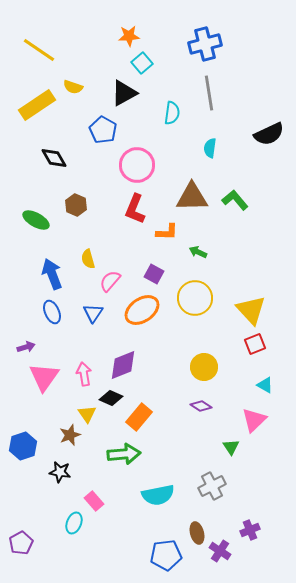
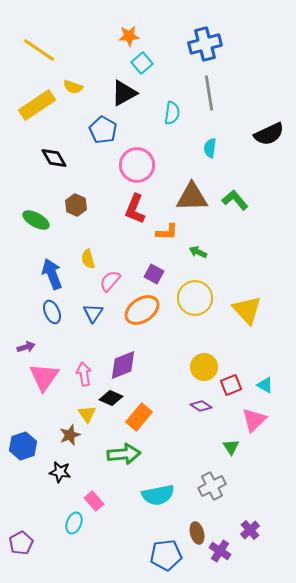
yellow triangle at (251, 310): moved 4 px left
red square at (255, 344): moved 24 px left, 41 px down
purple cross at (250, 530): rotated 18 degrees counterclockwise
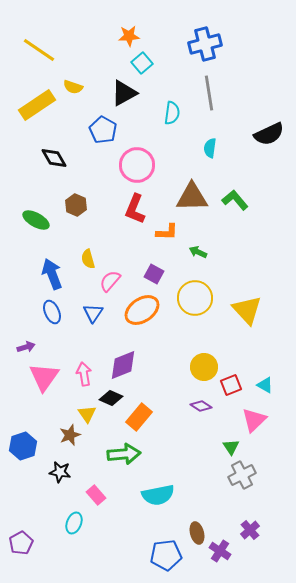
gray cross at (212, 486): moved 30 px right, 11 px up
pink rectangle at (94, 501): moved 2 px right, 6 px up
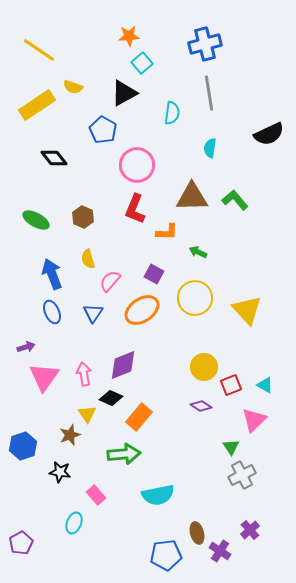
black diamond at (54, 158): rotated 8 degrees counterclockwise
brown hexagon at (76, 205): moved 7 px right, 12 px down
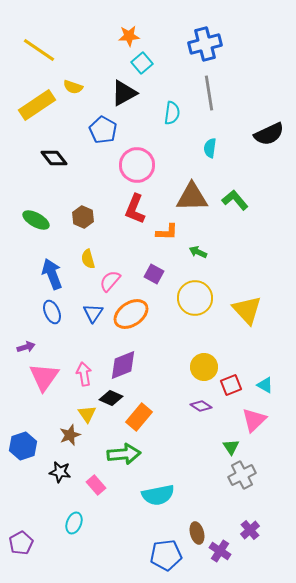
orange ellipse at (142, 310): moved 11 px left, 4 px down
pink rectangle at (96, 495): moved 10 px up
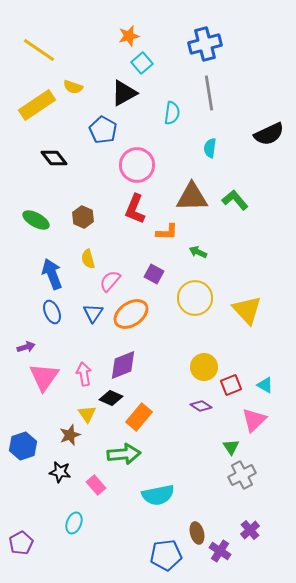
orange star at (129, 36): rotated 10 degrees counterclockwise
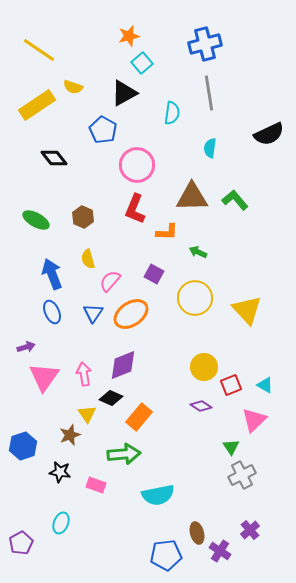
pink rectangle at (96, 485): rotated 30 degrees counterclockwise
cyan ellipse at (74, 523): moved 13 px left
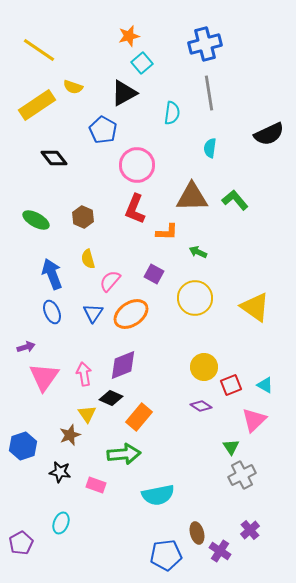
yellow triangle at (247, 310): moved 8 px right, 3 px up; rotated 12 degrees counterclockwise
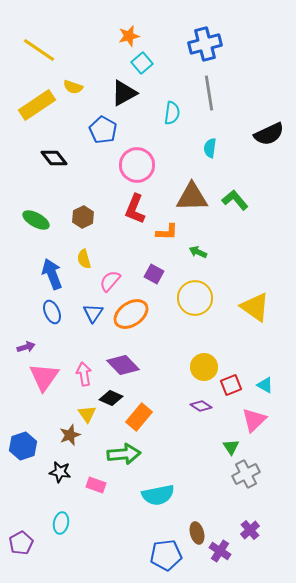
brown hexagon at (83, 217): rotated 10 degrees clockwise
yellow semicircle at (88, 259): moved 4 px left
purple diamond at (123, 365): rotated 68 degrees clockwise
gray cross at (242, 475): moved 4 px right, 1 px up
cyan ellipse at (61, 523): rotated 10 degrees counterclockwise
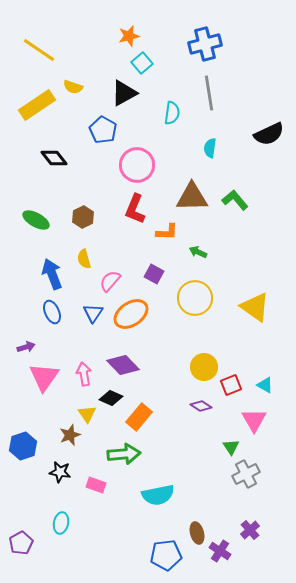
pink triangle at (254, 420): rotated 16 degrees counterclockwise
